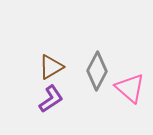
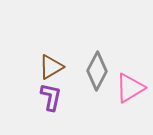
pink triangle: rotated 48 degrees clockwise
purple L-shape: moved 2 px up; rotated 44 degrees counterclockwise
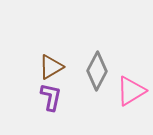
pink triangle: moved 1 px right, 3 px down
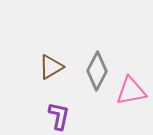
pink triangle: rotated 20 degrees clockwise
purple L-shape: moved 8 px right, 19 px down
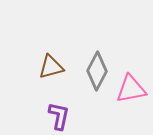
brown triangle: rotated 16 degrees clockwise
pink triangle: moved 2 px up
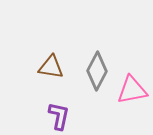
brown triangle: rotated 24 degrees clockwise
pink triangle: moved 1 px right, 1 px down
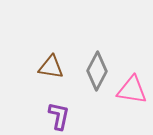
pink triangle: rotated 20 degrees clockwise
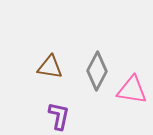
brown triangle: moved 1 px left
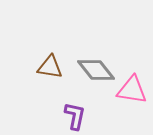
gray diamond: moved 1 px left, 1 px up; rotated 66 degrees counterclockwise
purple L-shape: moved 16 px right
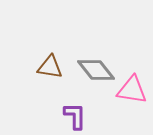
purple L-shape: rotated 12 degrees counterclockwise
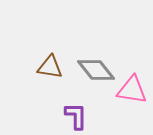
purple L-shape: moved 1 px right
